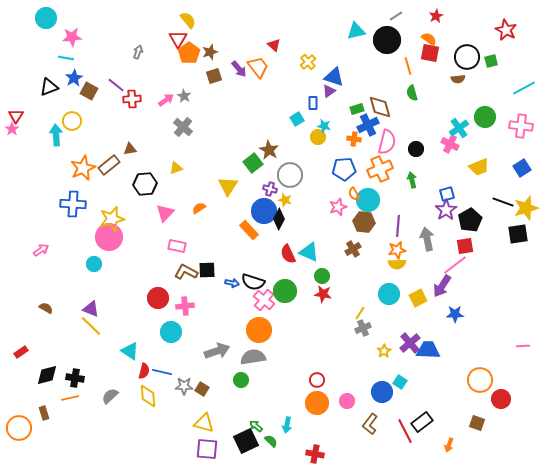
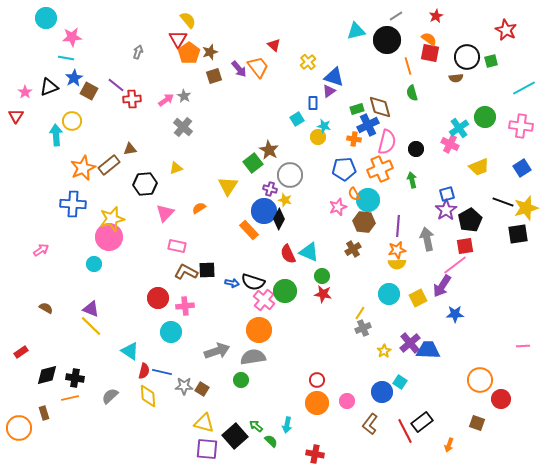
brown semicircle at (458, 79): moved 2 px left, 1 px up
pink star at (12, 129): moved 13 px right, 37 px up
black square at (246, 441): moved 11 px left, 5 px up; rotated 15 degrees counterclockwise
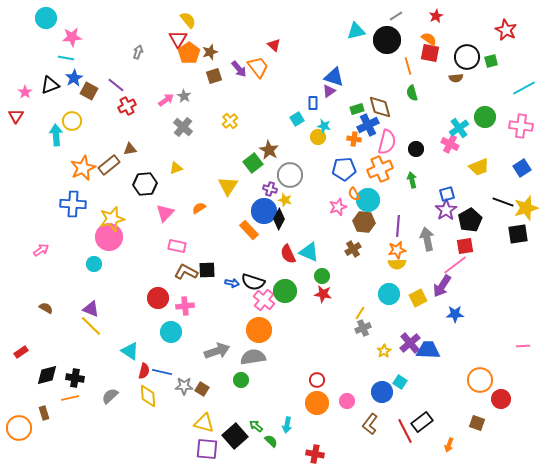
yellow cross at (308, 62): moved 78 px left, 59 px down
black triangle at (49, 87): moved 1 px right, 2 px up
red cross at (132, 99): moved 5 px left, 7 px down; rotated 24 degrees counterclockwise
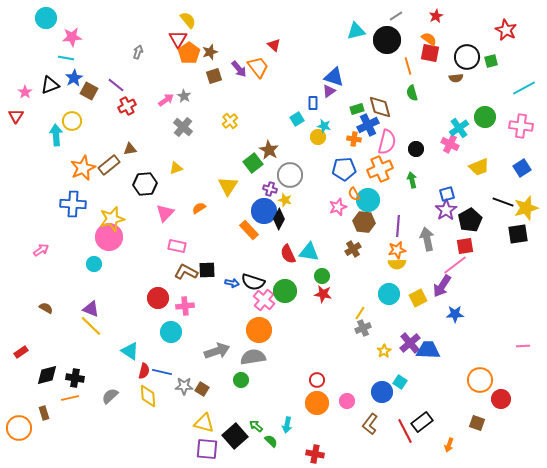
cyan triangle at (309, 252): rotated 15 degrees counterclockwise
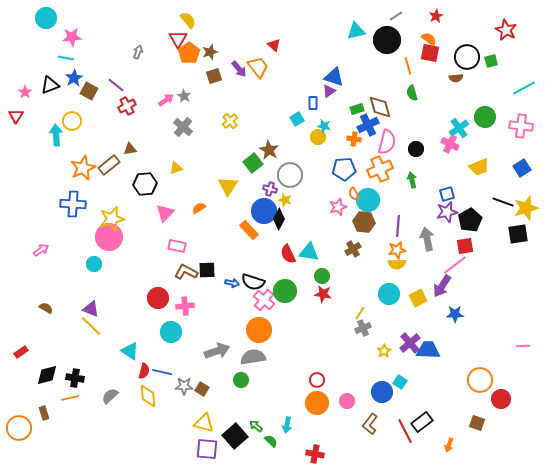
purple star at (446, 210): moved 1 px right, 2 px down; rotated 20 degrees clockwise
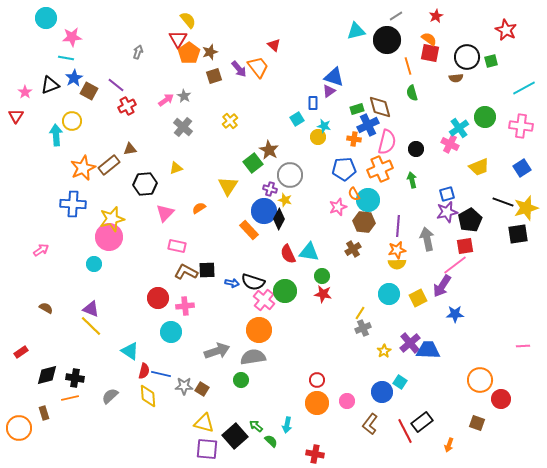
blue line at (162, 372): moved 1 px left, 2 px down
